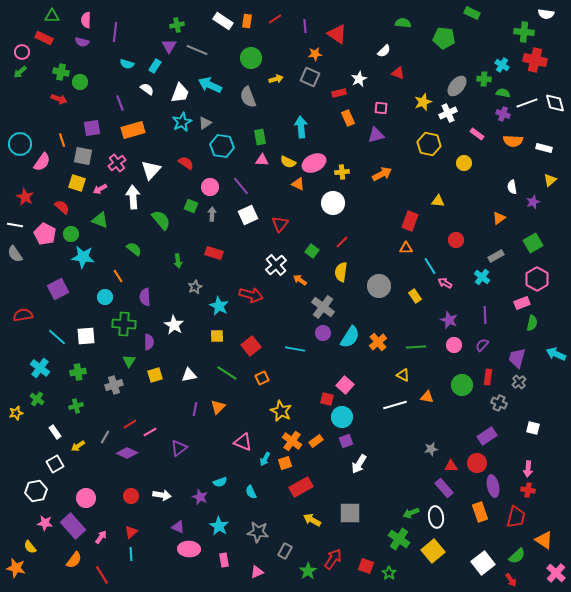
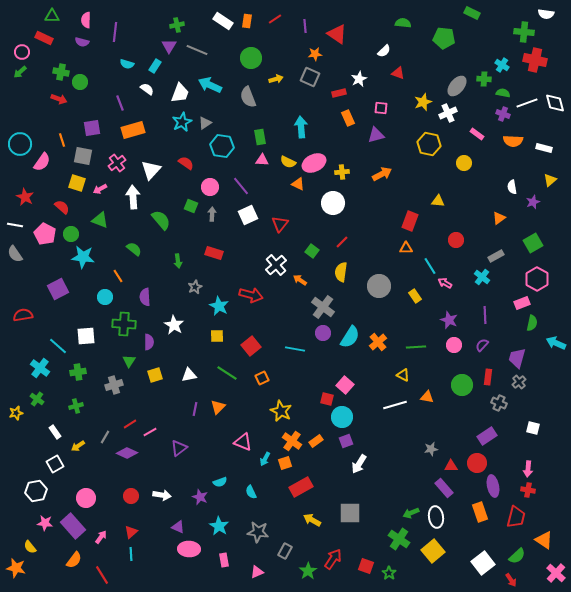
cyan line at (57, 337): moved 1 px right, 9 px down
cyan arrow at (556, 354): moved 11 px up
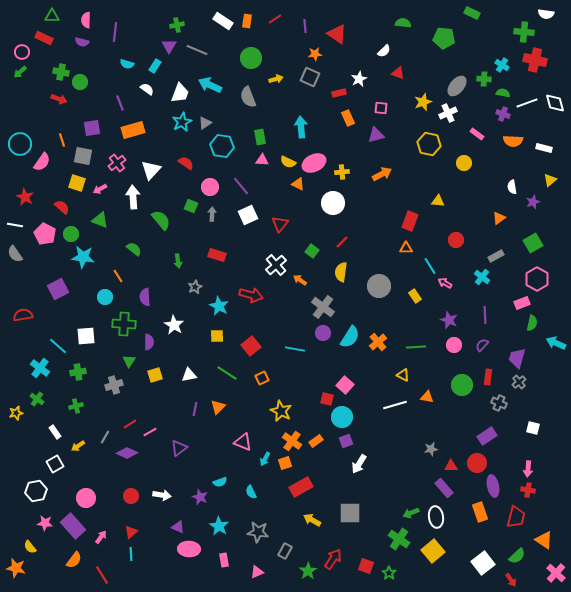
red rectangle at (214, 253): moved 3 px right, 2 px down
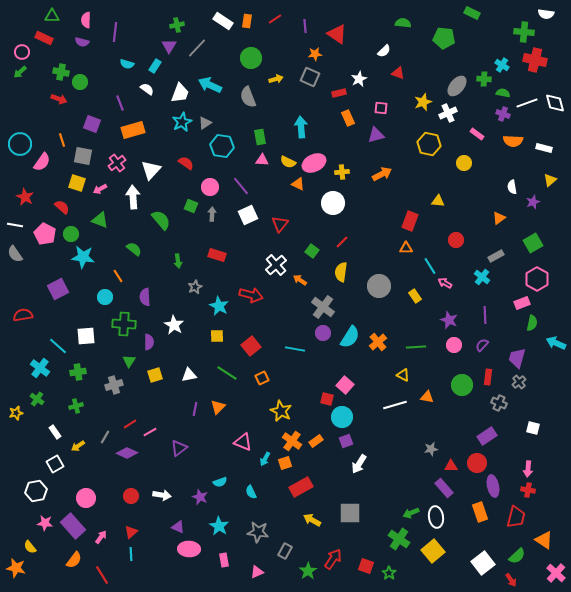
gray line at (197, 50): moved 2 px up; rotated 70 degrees counterclockwise
purple square at (92, 128): moved 4 px up; rotated 30 degrees clockwise
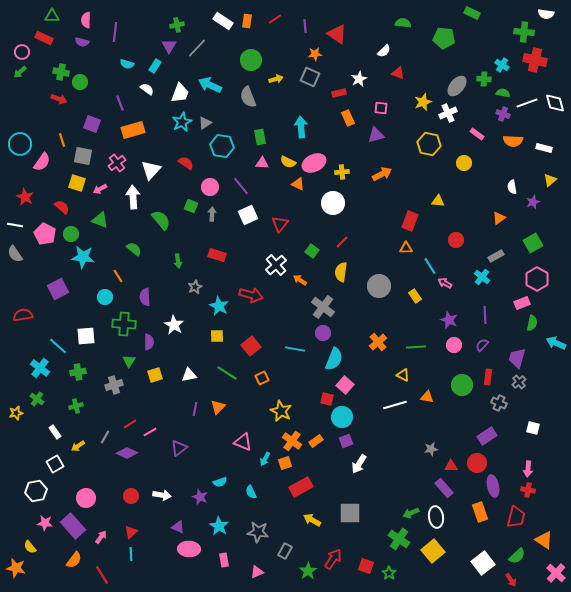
green circle at (251, 58): moved 2 px down
pink triangle at (262, 160): moved 3 px down
cyan semicircle at (350, 337): moved 16 px left, 22 px down; rotated 10 degrees counterclockwise
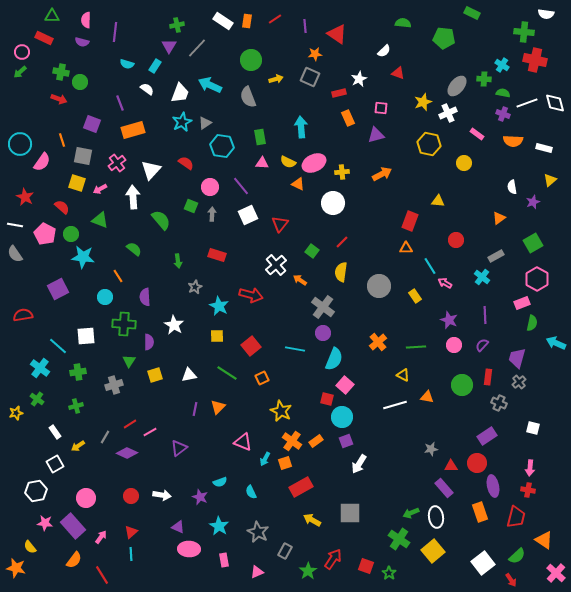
pink arrow at (528, 469): moved 2 px right, 1 px up
gray star at (258, 532): rotated 20 degrees clockwise
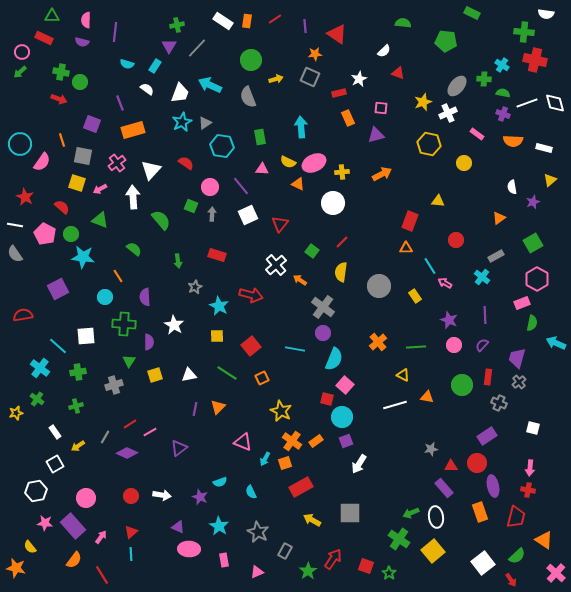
green pentagon at (444, 38): moved 2 px right, 3 px down
pink triangle at (262, 163): moved 6 px down
